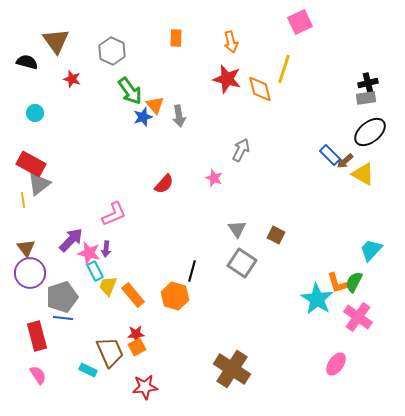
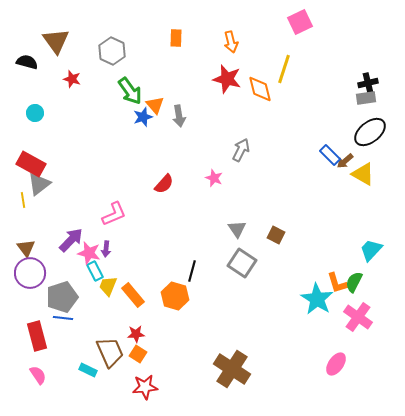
orange square at (137, 347): moved 1 px right, 7 px down; rotated 30 degrees counterclockwise
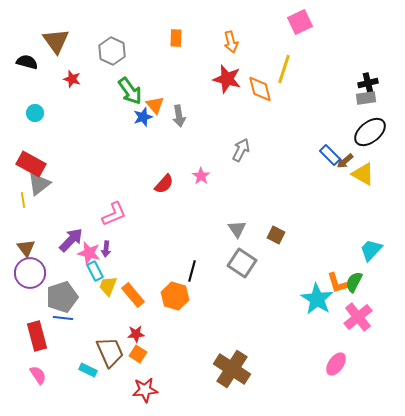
pink star at (214, 178): moved 13 px left, 2 px up; rotated 12 degrees clockwise
pink cross at (358, 317): rotated 16 degrees clockwise
red star at (145, 387): moved 3 px down
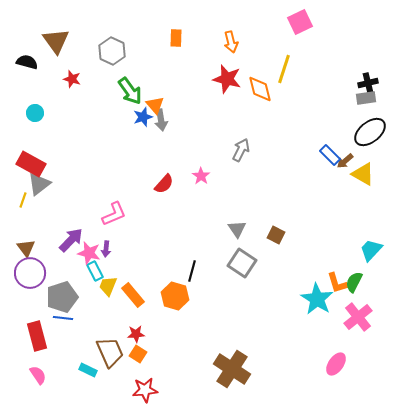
gray arrow at (179, 116): moved 18 px left, 4 px down
yellow line at (23, 200): rotated 28 degrees clockwise
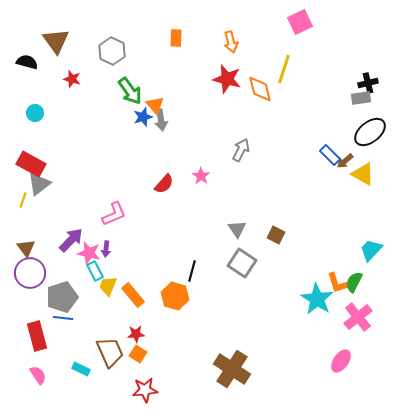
gray rectangle at (366, 98): moved 5 px left
pink ellipse at (336, 364): moved 5 px right, 3 px up
cyan rectangle at (88, 370): moved 7 px left, 1 px up
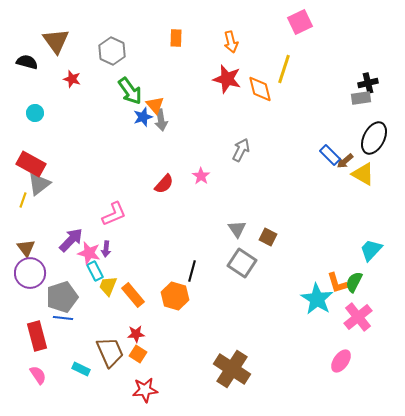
black ellipse at (370, 132): moved 4 px right, 6 px down; rotated 24 degrees counterclockwise
brown square at (276, 235): moved 8 px left, 2 px down
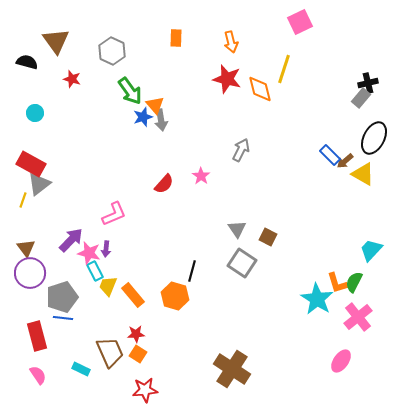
gray rectangle at (361, 98): rotated 42 degrees counterclockwise
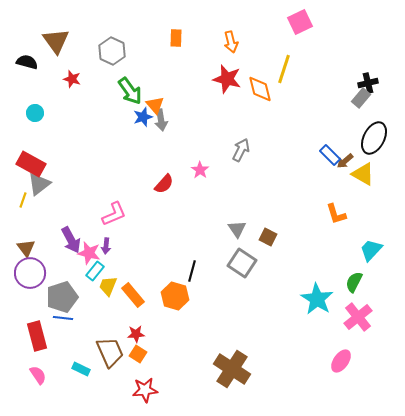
pink star at (201, 176): moved 1 px left, 6 px up
purple arrow at (71, 240): rotated 108 degrees clockwise
purple arrow at (106, 249): moved 3 px up
cyan rectangle at (95, 271): rotated 66 degrees clockwise
orange L-shape at (337, 283): moved 1 px left, 69 px up
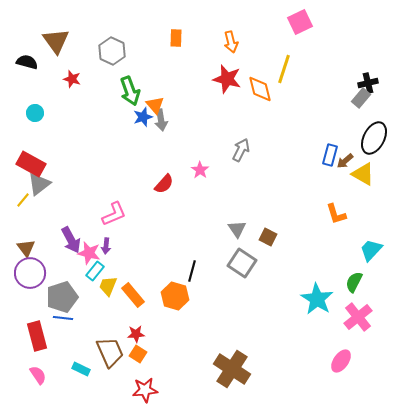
green arrow at (130, 91): rotated 16 degrees clockwise
blue rectangle at (330, 155): rotated 60 degrees clockwise
yellow line at (23, 200): rotated 21 degrees clockwise
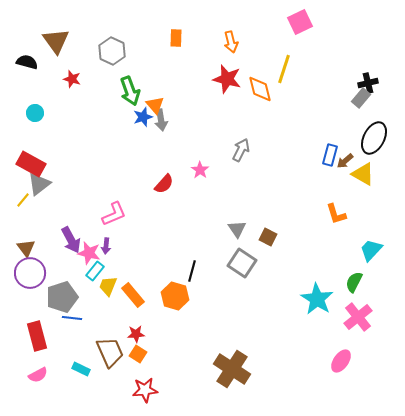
blue line at (63, 318): moved 9 px right
pink semicircle at (38, 375): rotated 96 degrees clockwise
